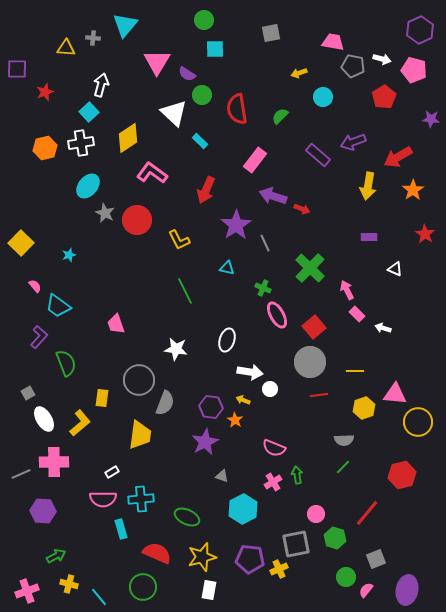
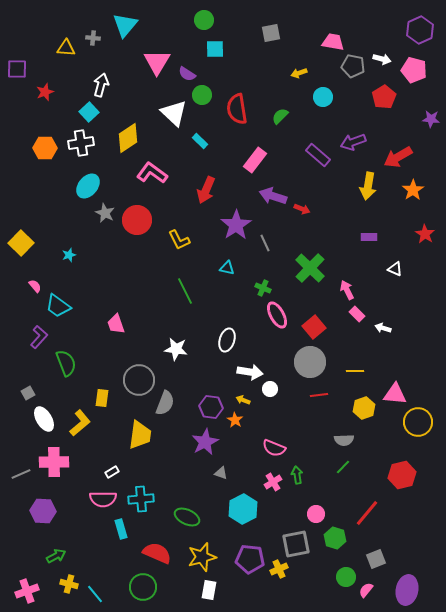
orange hexagon at (45, 148): rotated 15 degrees clockwise
gray triangle at (222, 476): moved 1 px left, 3 px up
cyan line at (99, 597): moved 4 px left, 3 px up
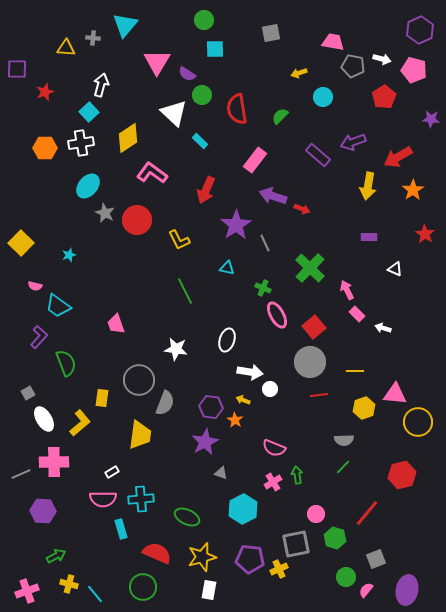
pink semicircle at (35, 286): rotated 144 degrees clockwise
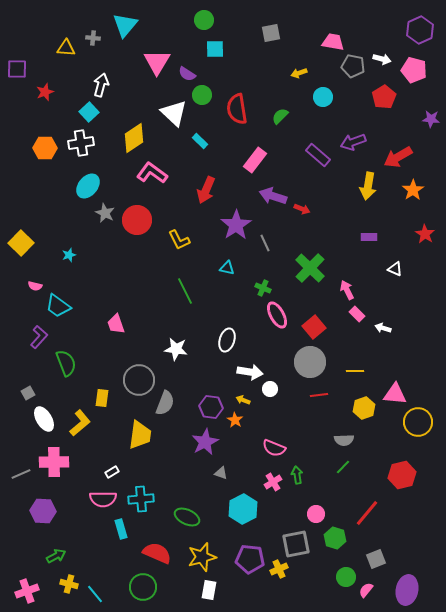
yellow diamond at (128, 138): moved 6 px right
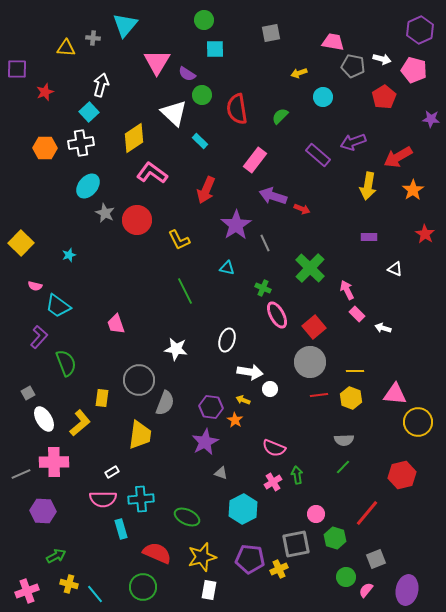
yellow hexagon at (364, 408): moved 13 px left, 10 px up; rotated 20 degrees counterclockwise
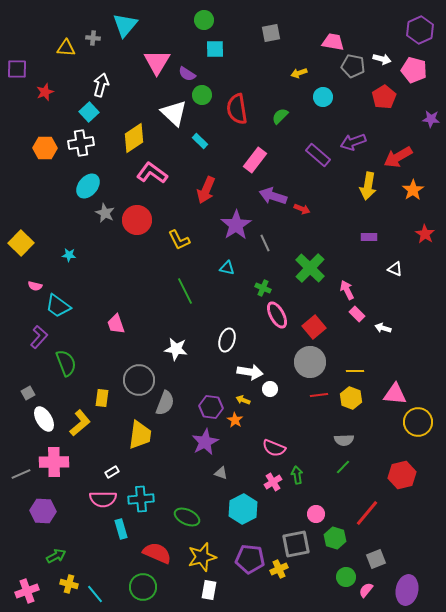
cyan star at (69, 255): rotated 24 degrees clockwise
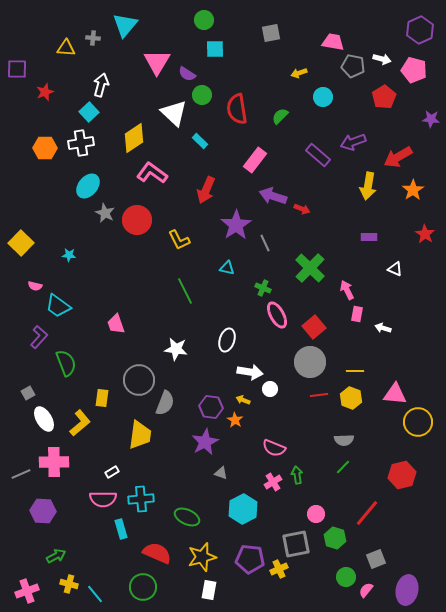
pink rectangle at (357, 314): rotated 56 degrees clockwise
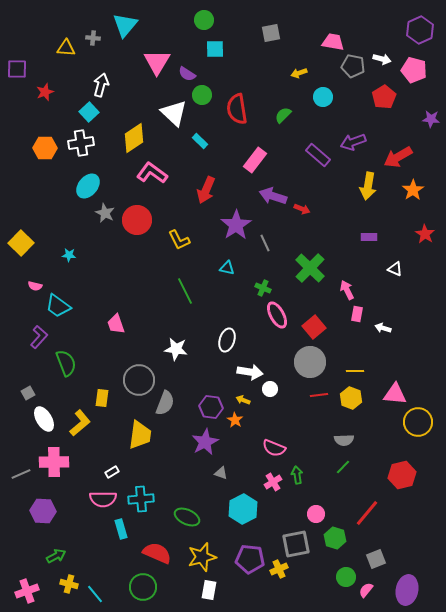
green semicircle at (280, 116): moved 3 px right, 1 px up
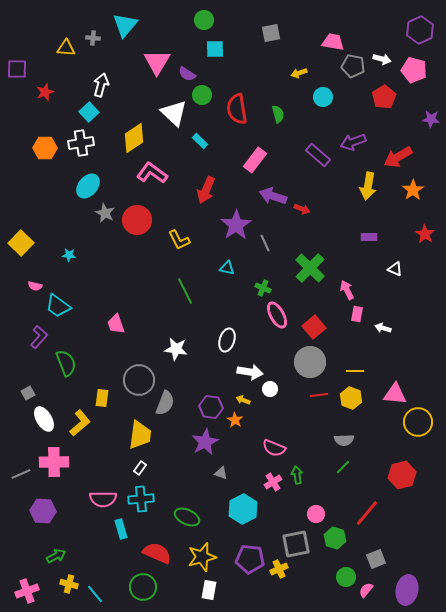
green semicircle at (283, 115): moved 5 px left, 1 px up; rotated 120 degrees clockwise
white rectangle at (112, 472): moved 28 px right, 4 px up; rotated 24 degrees counterclockwise
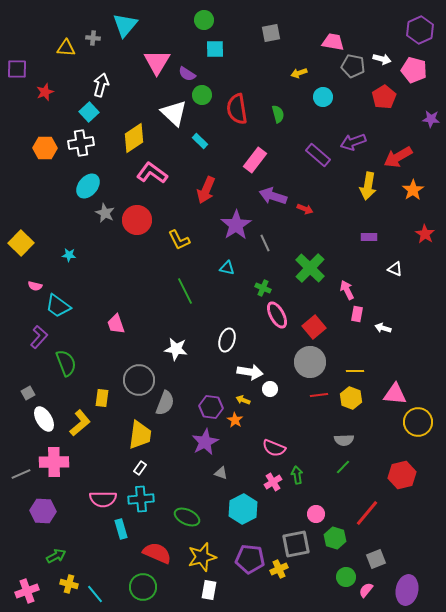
red arrow at (302, 209): moved 3 px right
